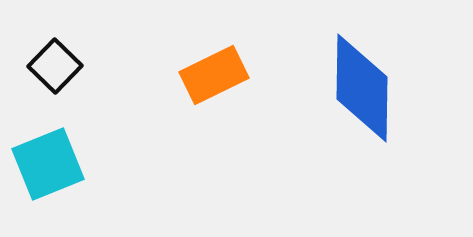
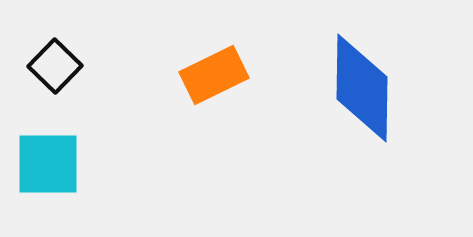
cyan square: rotated 22 degrees clockwise
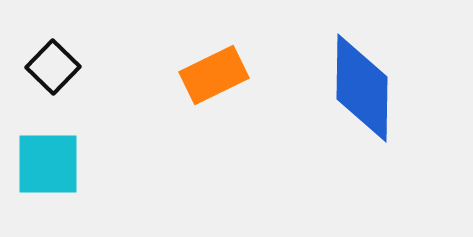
black square: moved 2 px left, 1 px down
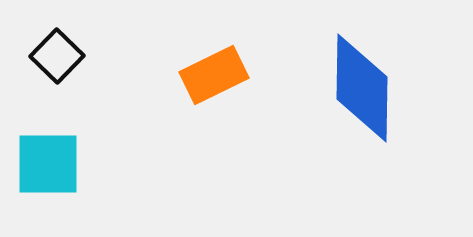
black square: moved 4 px right, 11 px up
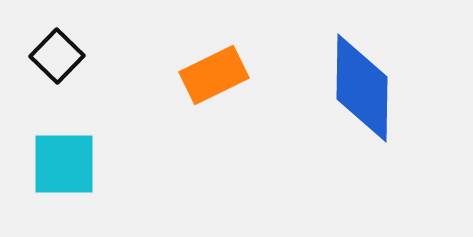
cyan square: moved 16 px right
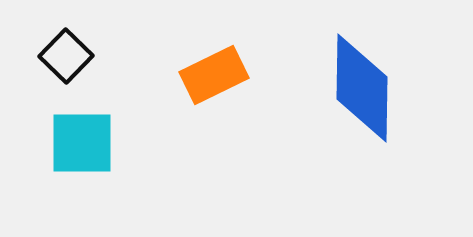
black square: moved 9 px right
cyan square: moved 18 px right, 21 px up
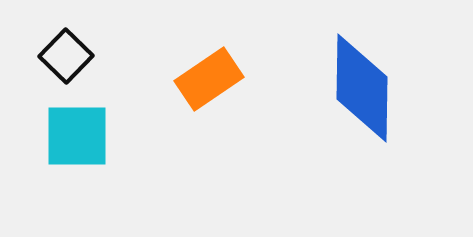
orange rectangle: moved 5 px left, 4 px down; rotated 8 degrees counterclockwise
cyan square: moved 5 px left, 7 px up
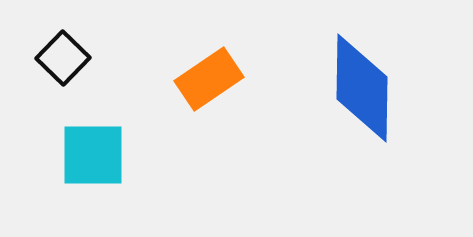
black square: moved 3 px left, 2 px down
cyan square: moved 16 px right, 19 px down
